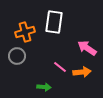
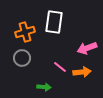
pink arrow: rotated 54 degrees counterclockwise
gray circle: moved 5 px right, 2 px down
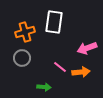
orange arrow: moved 1 px left
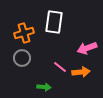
orange cross: moved 1 px left, 1 px down
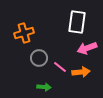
white rectangle: moved 23 px right
gray circle: moved 17 px right
